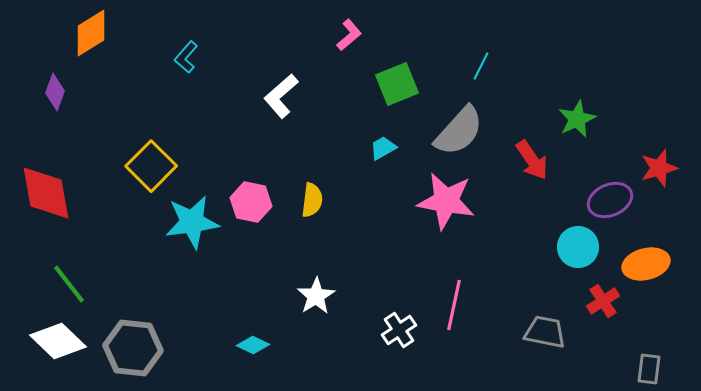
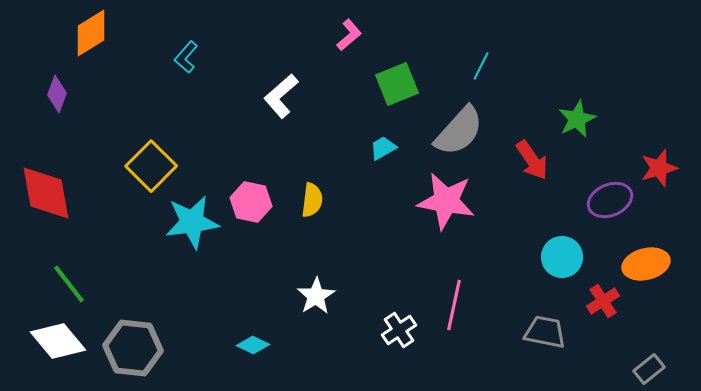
purple diamond: moved 2 px right, 2 px down
cyan circle: moved 16 px left, 10 px down
white diamond: rotated 6 degrees clockwise
gray rectangle: rotated 44 degrees clockwise
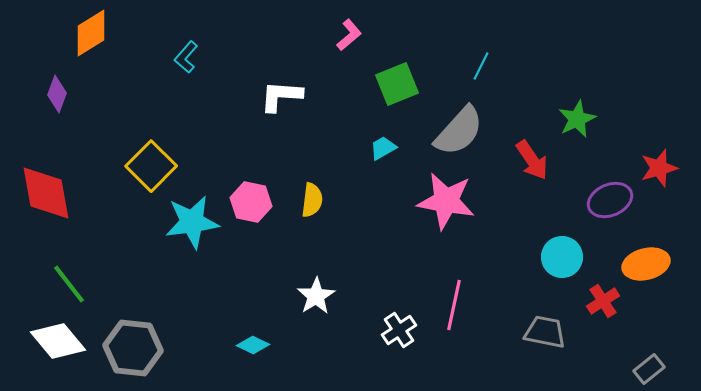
white L-shape: rotated 45 degrees clockwise
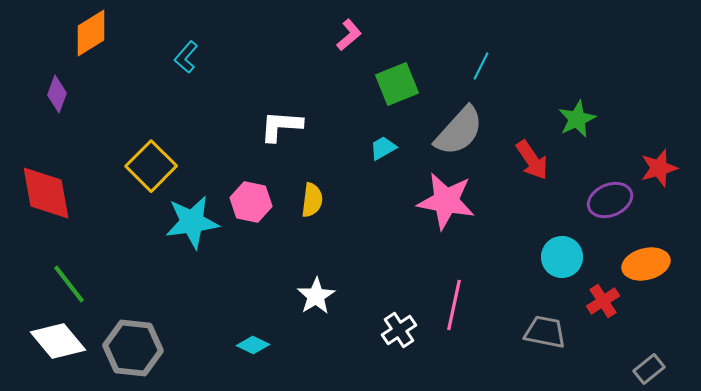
white L-shape: moved 30 px down
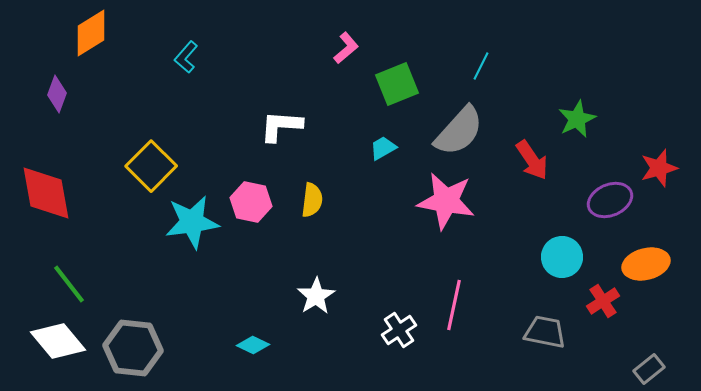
pink L-shape: moved 3 px left, 13 px down
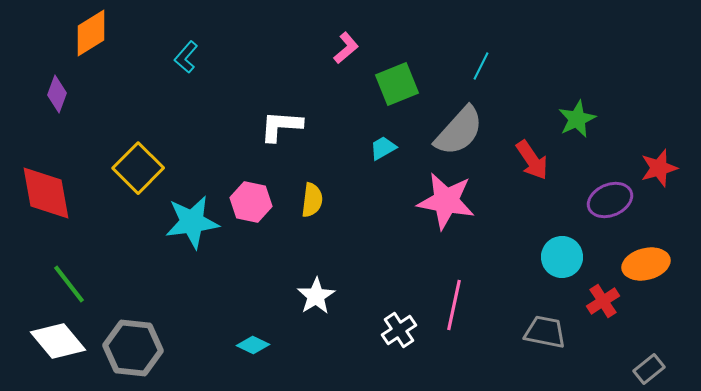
yellow square: moved 13 px left, 2 px down
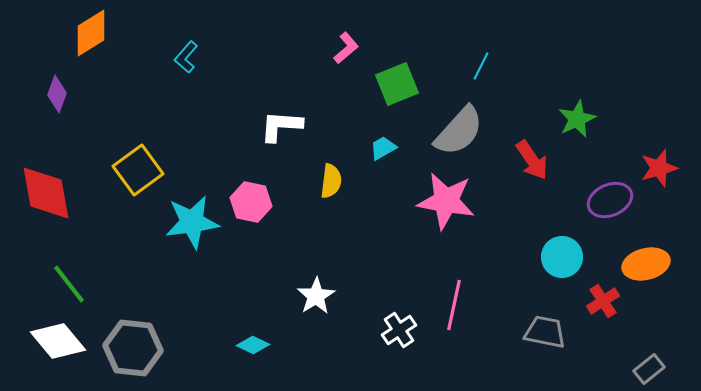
yellow square: moved 2 px down; rotated 9 degrees clockwise
yellow semicircle: moved 19 px right, 19 px up
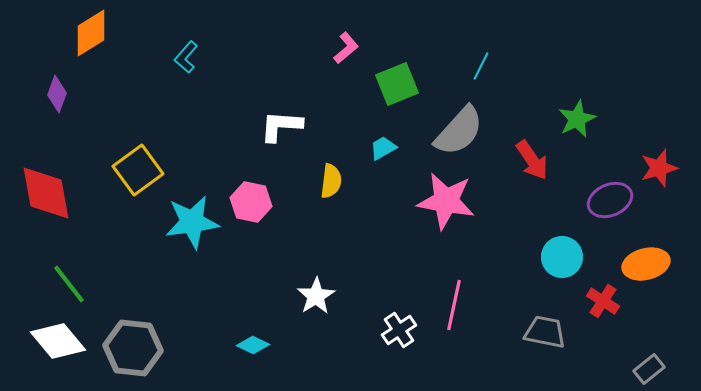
red cross: rotated 24 degrees counterclockwise
